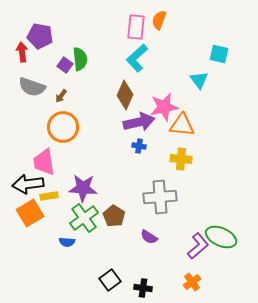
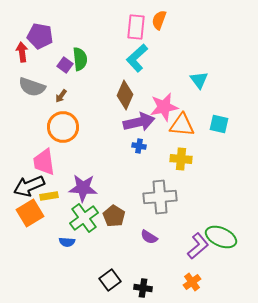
cyan square: moved 70 px down
black arrow: moved 1 px right, 2 px down; rotated 16 degrees counterclockwise
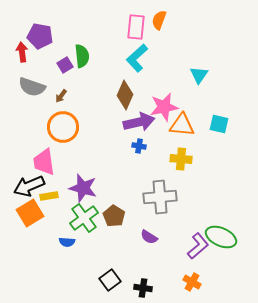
green semicircle: moved 2 px right, 3 px up
purple square: rotated 21 degrees clockwise
cyan triangle: moved 5 px up; rotated 12 degrees clockwise
purple star: rotated 12 degrees clockwise
orange cross: rotated 24 degrees counterclockwise
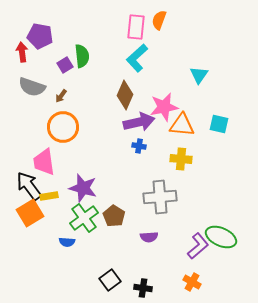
black arrow: rotated 76 degrees clockwise
purple semicircle: rotated 36 degrees counterclockwise
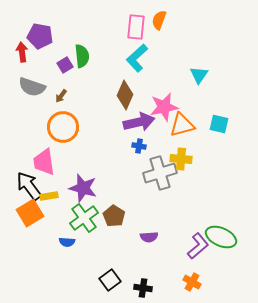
orange triangle: rotated 20 degrees counterclockwise
gray cross: moved 24 px up; rotated 12 degrees counterclockwise
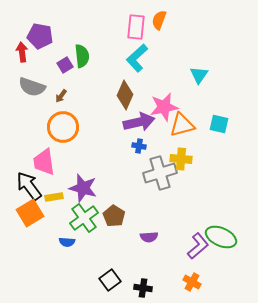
yellow rectangle: moved 5 px right, 1 px down
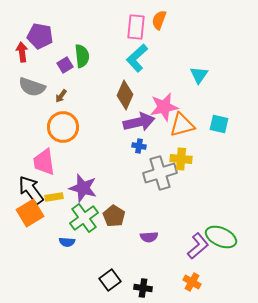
black arrow: moved 2 px right, 4 px down
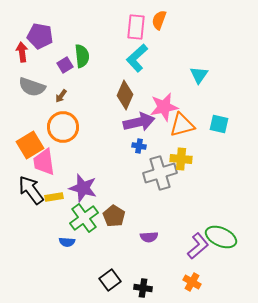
orange square: moved 68 px up
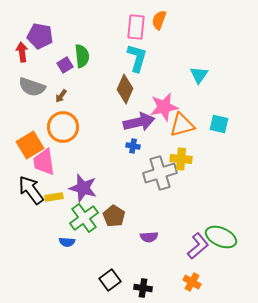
cyan L-shape: rotated 148 degrees clockwise
brown diamond: moved 6 px up
blue cross: moved 6 px left
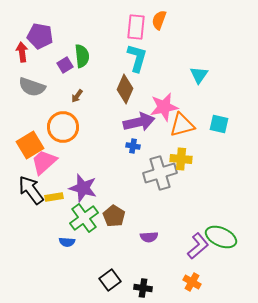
brown arrow: moved 16 px right
pink trapezoid: rotated 56 degrees clockwise
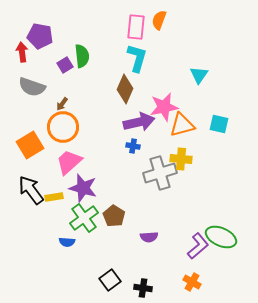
brown arrow: moved 15 px left, 8 px down
pink trapezoid: moved 25 px right
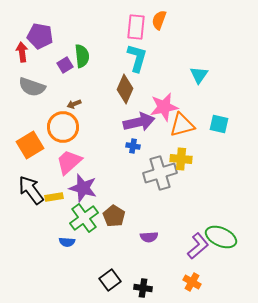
brown arrow: moved 12 px right; rotated 32 degrees clockwise
